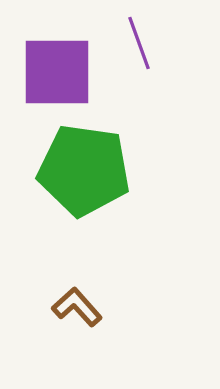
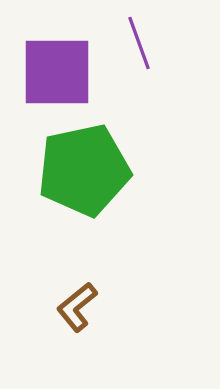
green pentagon: rotated 20 degrees counterclockwise
brown L-shape: rotated 87 degrees counterclockwise
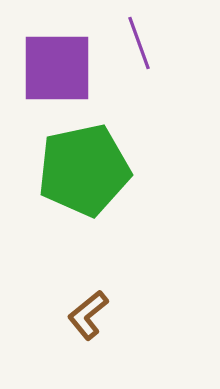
purple square: moved 4 px up
brown L-shape: moved 11 px right, 8 px down
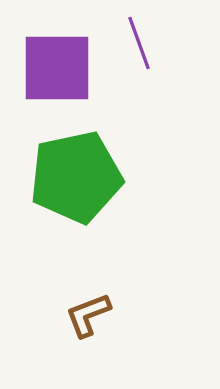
green pentagon: moved 8 px left, 7 px down
brown L-shape: rotated 18 degrees clockwise
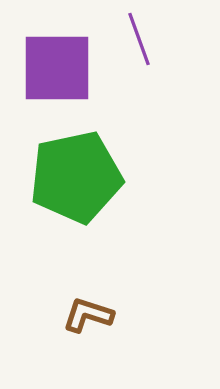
purple line: moved 4 px up
brown L-shape: rotated 39 degrees clockwise
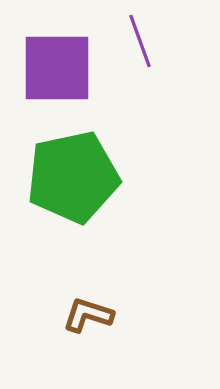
purple line: moved 1 px right, 2 px down
green pentagon: moved 3 px left
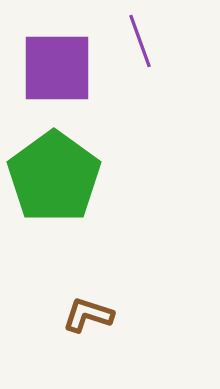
green pentagon: moved 19 px left; rotated 24 degrees counterclockwise
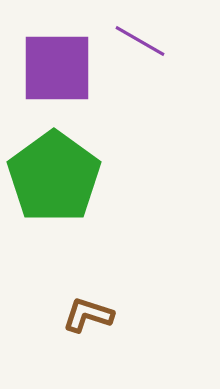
purple line: rotated 40 degrees counterclockwise
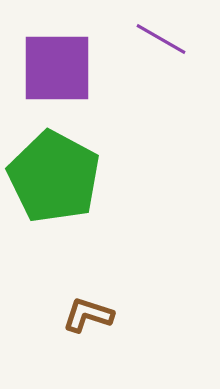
purple line: moved 21 px right, 2 px up
green pentagon: rotated 8 degrees counterclockwise
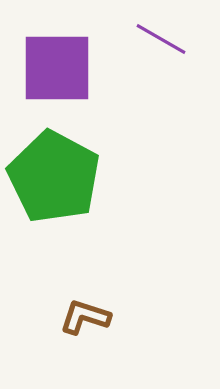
brown L-shape: moved 3 px left, 2 px down
